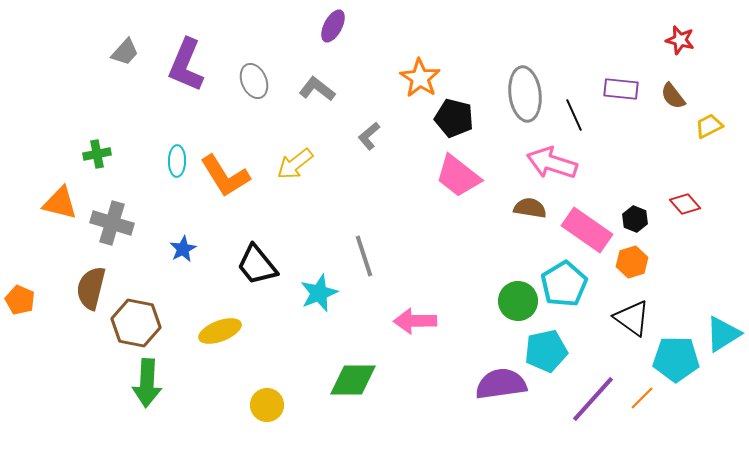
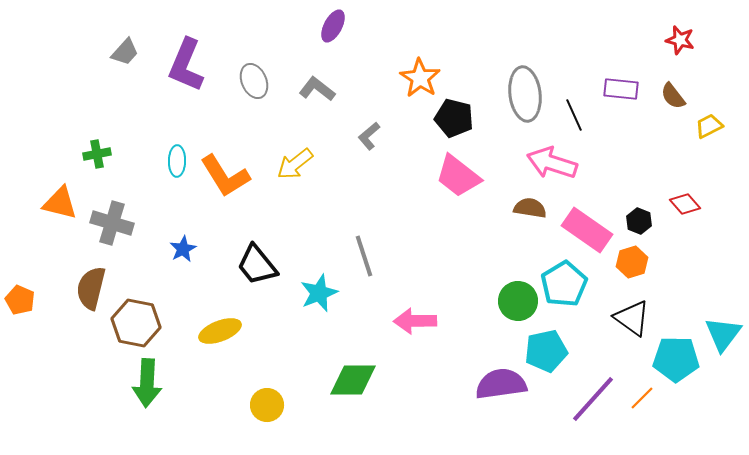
black hexagon at (635, 219): moved 4 px right, 2 px down
cyan triangle at (723, 334): rotated 21 degrees counterclockwise
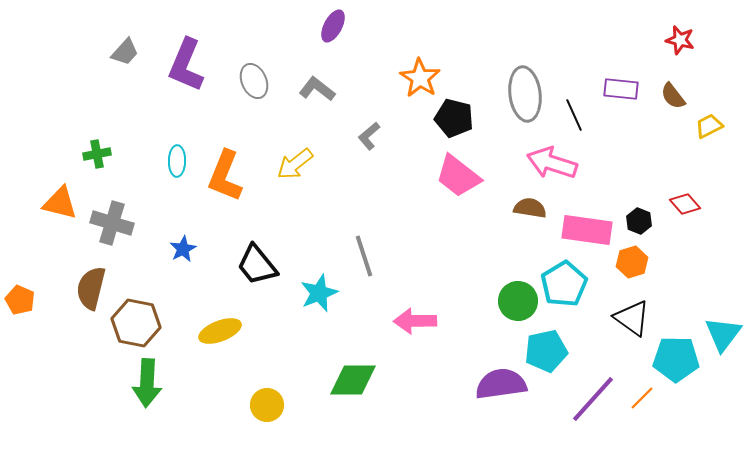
orange L-shape at (225, 176): rotated 54 degrees clockwise
pink rectangle at (587, 230): rotated 27 degrees counterclockwise
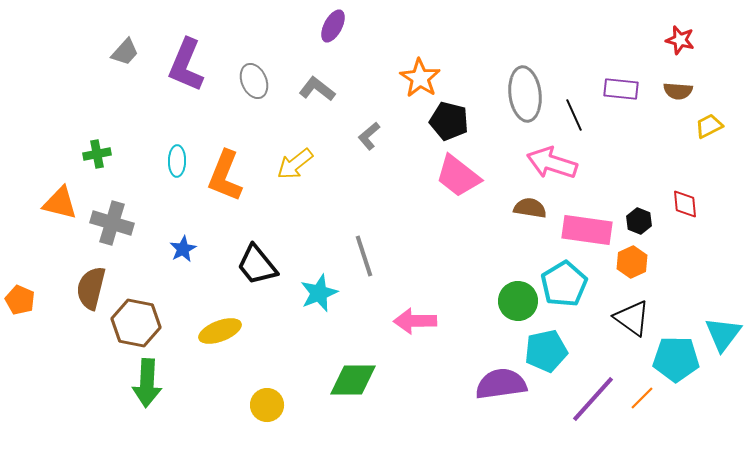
brown semicircle at (673, 96): moved 5 px right, 5 px up; rotated 48 degrees counterclockwise
black pentagon at (454, 118): moved 5 px left, 3 px down
red diamond at (685, 204): rotated 36 degrees clockwise
orange hexagon at (632, 262): rotated 8 degrees counterclockwise
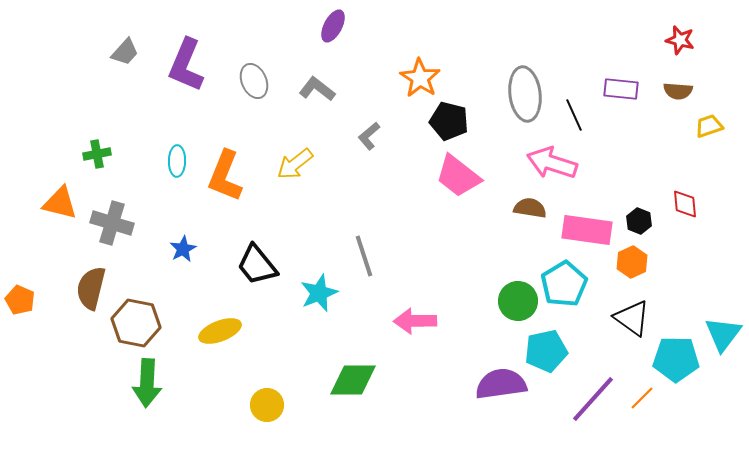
yellow trapezoid at (709, 126): rotated 8 degrees clockwise
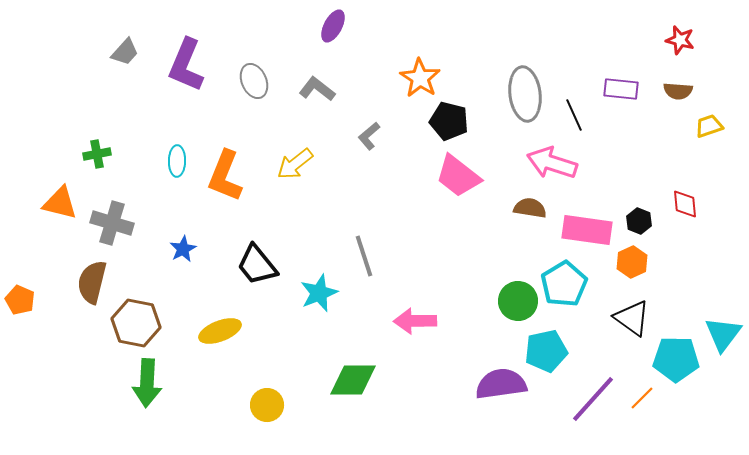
brown semicircle at (91, 288): moved 1 px right, 6 px up
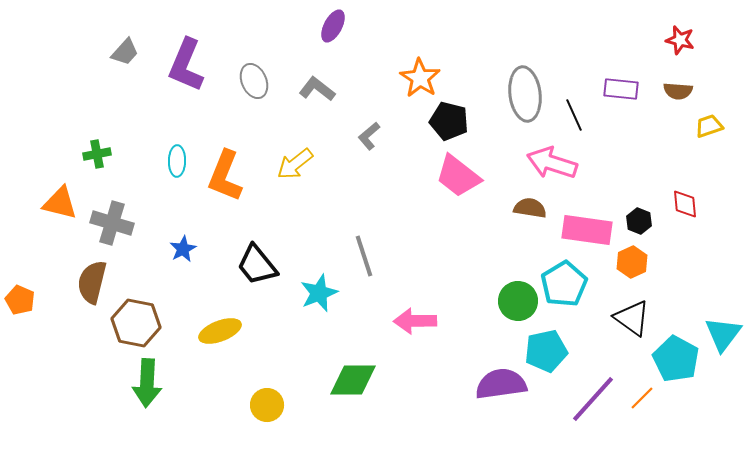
cyan pentagon at (676, 359): rotated 27 degrees clockwise
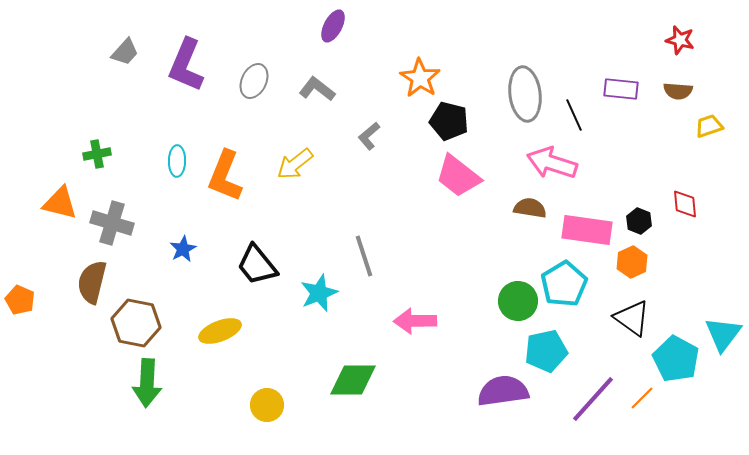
gray ellipse at (254, 81): rotated 48 degrees clockwise
purple semicircle at (501, 384): moved 2 px right, 7 px down
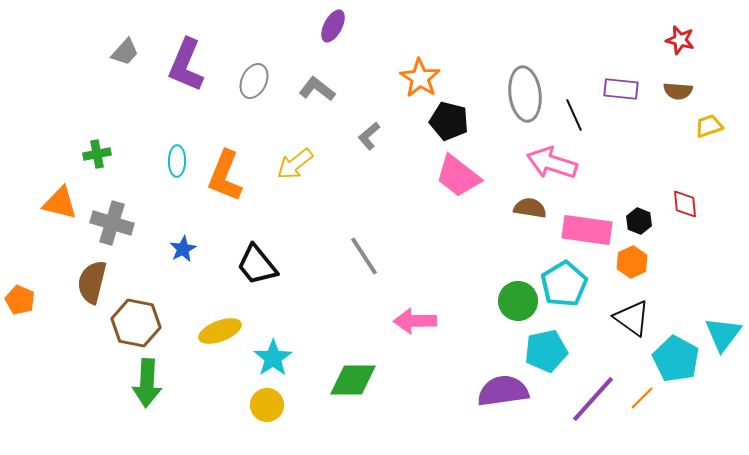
gray line at (364, 256): rotated 15 degrees counterclockwise
cyan star at (319, 293): moved 46 px left, 65 px down; rotated 12 degrees counterclockwise
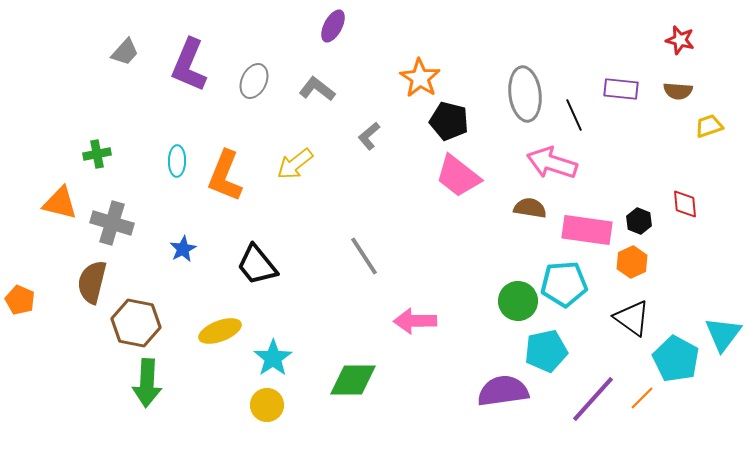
purple L-shape at (186, 65): moved 3 px right
cyan pentagon at (564, 284): rotated 27 degrees clockwise
